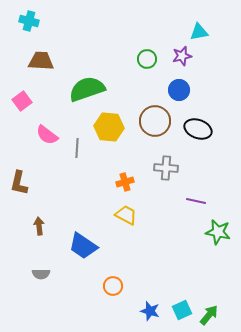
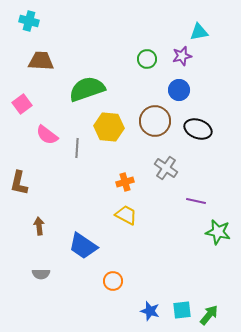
pink square: moved 3 px down
gray cross: rotated 30 degrees clockwise
orange circle: moved 5 px up
cyan square: rotated 18 degrees clockwise
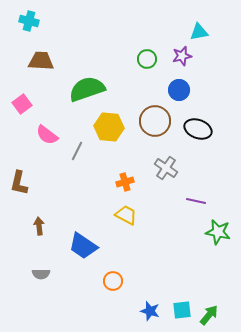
gray line: moved 3 px down; rotated 24 degrees clockwise
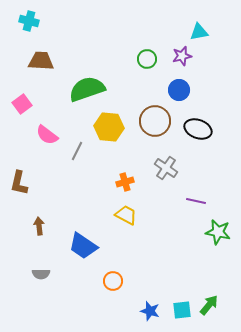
green arrow: moved 10 px up
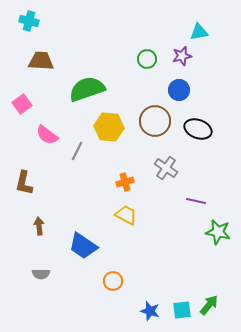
brown L-shape: moved 5 px right
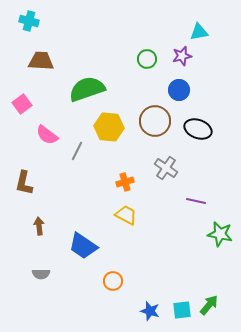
green star: moved 2 px right, 2 px down
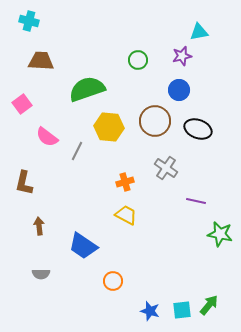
green circle: moved 9 px left, 1 px down
pink semicircle: moved 2 px down
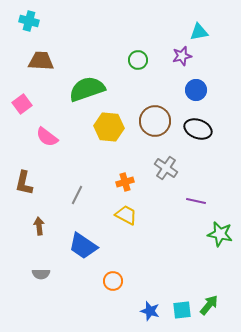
blue circle: moved 17 px right
gray line: moved 44 px down
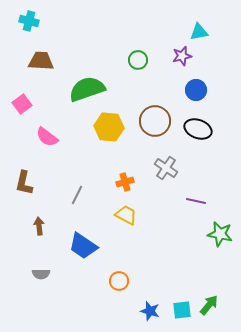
orange circle: moved 6 px right
